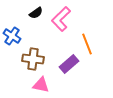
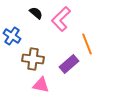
black semicircle: rotated 104 degrees counterclockwise
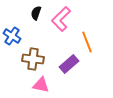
black semicircle: rotated 112 degrees counterclockwise
orange line: moved 2 px up
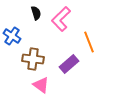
black semicircle: rotated 144 degrees clockwise
orange line: moved 2 px right
pink triangle: rotated 24 degrees clockwise
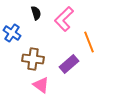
pink L-shape: moved 3 px right
blue cross: moved 3 px up
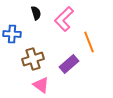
blue cross: moved 1 px down; rotated 30 degrees counterclockwise
brown cross: rotated 25 degrees counterclockwise
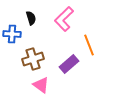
black semicircle: moved 5 px left, 5 px down
orange line: moved 3 px down
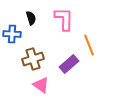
pink L-shape: rotated 135 degrees clockwise
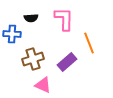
black semicircle: rotated 104 degrees clockwise
orange line: moved 2 px up
purple rectangle: moved 2 px left, 2 px up
pink triangle: moved 2 px right; rotated 12 degrees counterclockwise
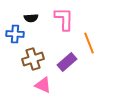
blue cross: moved 3 px right
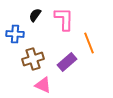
black semicircle: moved 4 px right, 3 px up; rotated 128 degrees clockwise
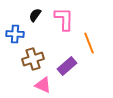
purple rectangle: moved 4 px down
